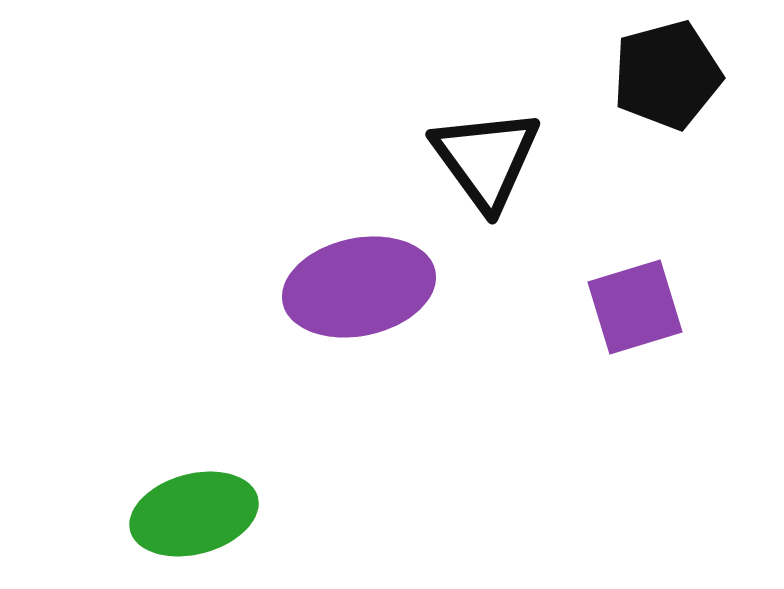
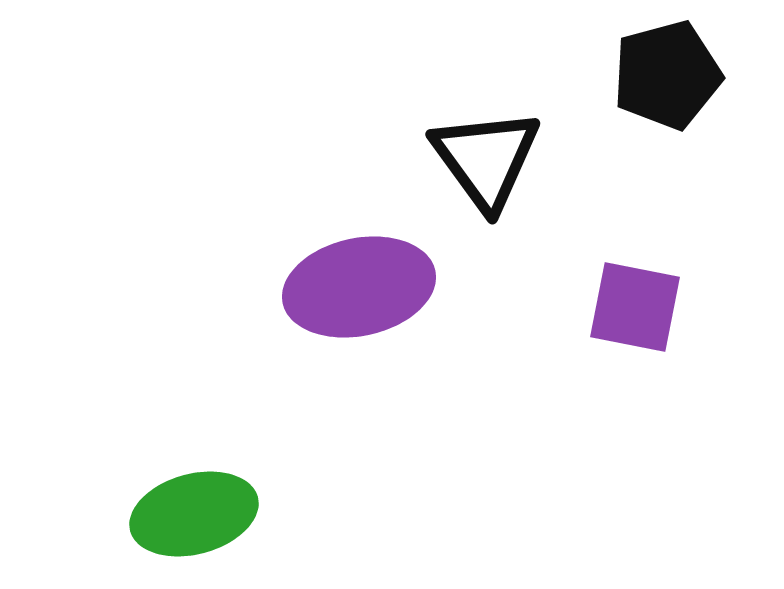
purple square: rotated 28 degrees clockwise
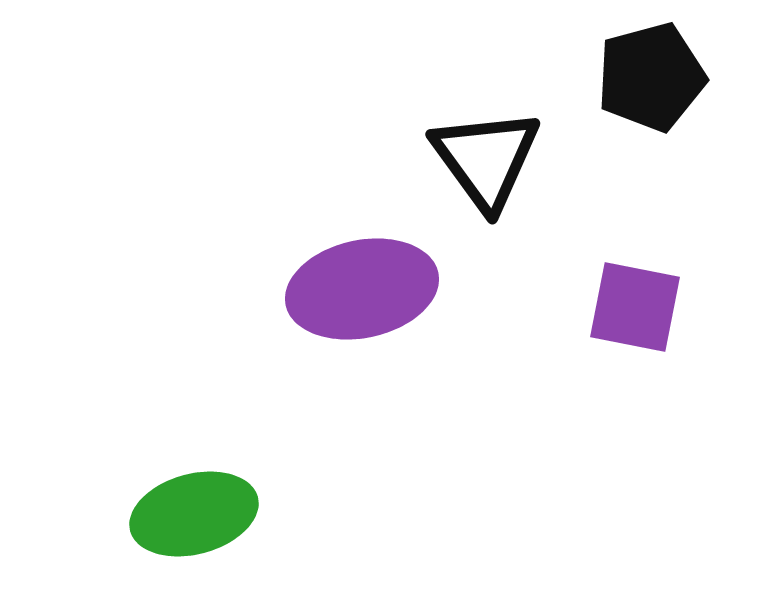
black pentagon: moved 16 px left, 2 px down
purple ellipse: moved 3 px right, 2 px down
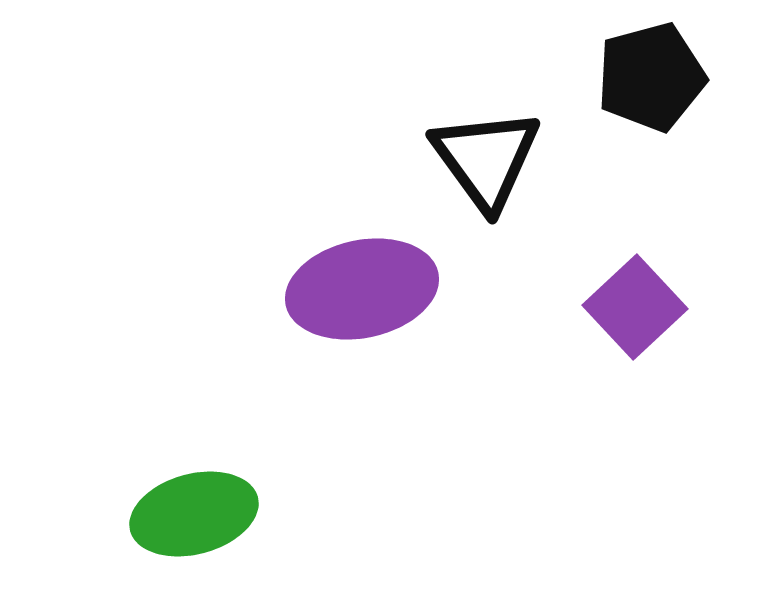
purple square: rotated 36 degrees clockwise
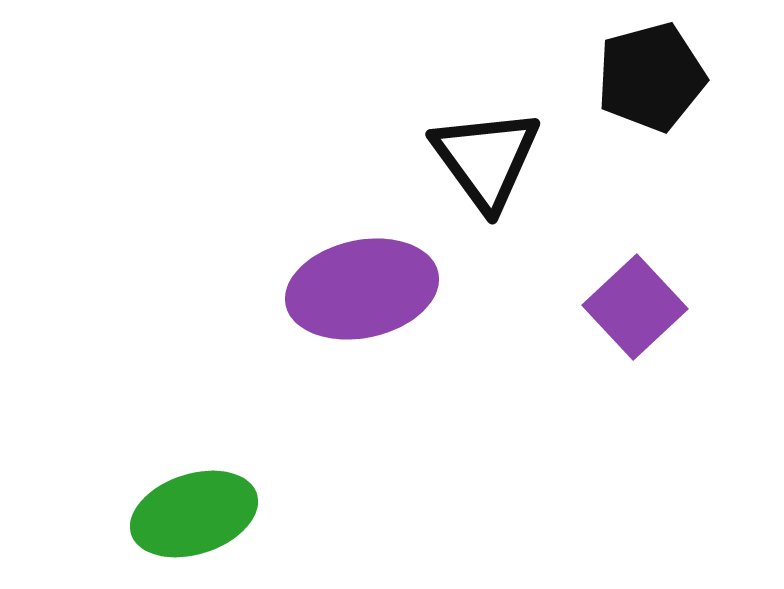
green ellipse: rotated 3 degrees counterclockwise
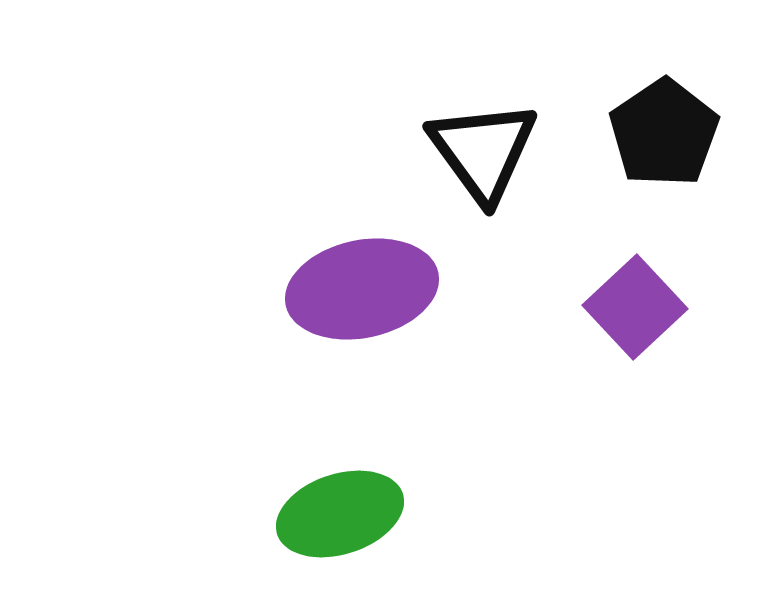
black pentagon: moved 13 px right, 56 px down; rotated 19 degrees counterclockwise
black triangle: moved 3 px left, 8 px up
green ellipse: moved 146 px right
